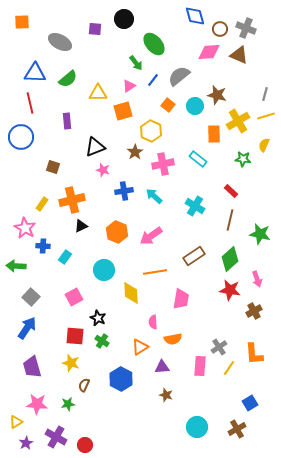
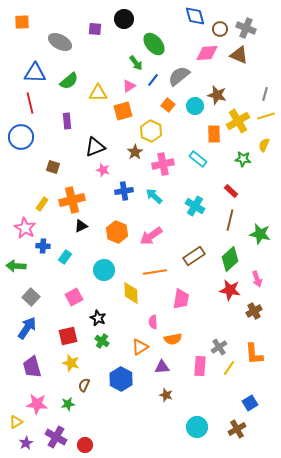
pink diamond at (209, 52): moved 2 px left, 1 px down
green semicircle at (68, 79): moved 1 px right, 2 px down
red square at (75, 336): moved 7 px left; rotated 18 degrees counterclockwise
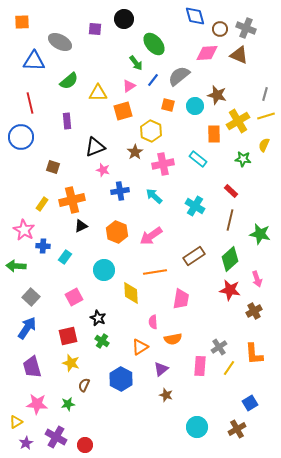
blue triangle at (35, 73): moved 1 px left, 12 px up
orange square at (168, 105): rotated 24 degrees counterclockwise
blue cross at (124, 191): moved 4 px left
pink star at (25, 228): moved 1 px left, 2 px down
purple triangle at (162, 367): moved 1 px left, 2 px down; rotated 35 degrees counterclockwise
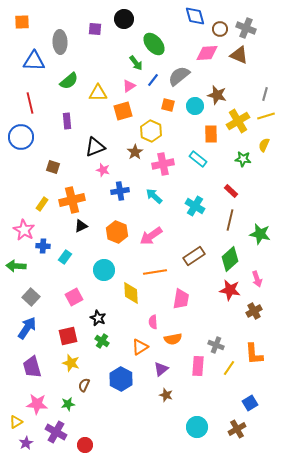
gray ellipse at (60, 42): rotated 60 degrees clockwise
orange rectangle at (214, 134): moved 3 px left
gray cross at (219, 347): moved 3 px left, 2 px up; rotated 35 degrees counterclockwise
pink rectangle at (200, 366): moved 2 px left
purple cross at (56, 437): moved 5 px up
